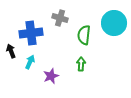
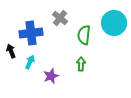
gray cross: rotated 21 degrees clockwise
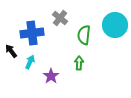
cyan circle: moved 1 px right, 2 px down
blue cross: moved 1 px right
black arrow: rotated 16 degrees counterclockwise
green arrow: moved 2 px left, 1 px up
purple star: rotated 14 degrees counterclockwise
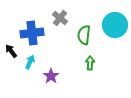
green arrow: moved 11 px right
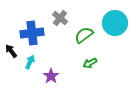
cyan circle: moved 2 px up
green semicircle: rotated 48 degrees clockwise
green arrow: rotated 120 degrees counterclockwise
